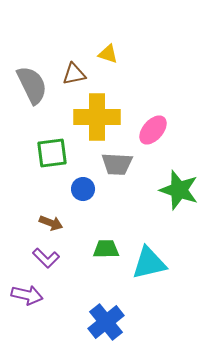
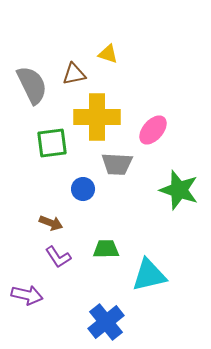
green square: moved 10 px up
purple L-shape: moved 12 px right, 1 px up; rotated 12 degrees clockwise
cyan triangle: moved 12 px down
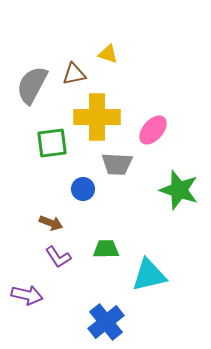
gray semicircle: rotated 126 degrees counterclockwise
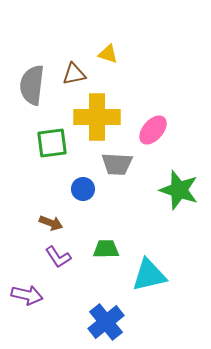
gray semicircle: rotated 21 degrees counterclockwise
